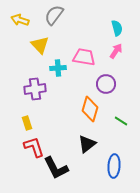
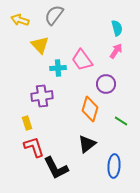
pink trapezoid: moved 2 px left, 3 px down; rotated 135 degrees counterclockwise
purple cross: moved 7 px right, 7 px down
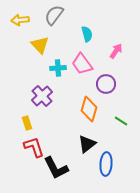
yellow arrow: rotated 24 degrees counterclockwise
cyan semicircle: moved 30 px left, 6 px down
pink trapezoid: moved 4 px down
purple cross: rotated 35 degrees counterclockwise
orange diamond: moved 1 px left
blue ellipse: moved 8 px left, 2 px up
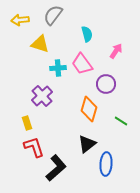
gray semicircle: moved 1 px left
yellow triangle: moved 1 px up; rotated 30 degrees counterclockwise
black L-shape: rotated 104 degrees counterclockwise
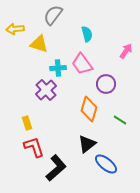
yellow arrow: moved 5 px left, 9 px down
yellow triangle: moved 1 px left
pink arrow: moved 10 px right
purple cross: moved 4 px right, 6 px up
green line: moved 1 px left, 1 px up
blue ellipse: rotated 55 degrees counterclockwise
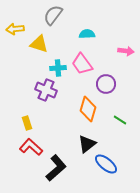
cyan semicircle: rotated 77 degrees counterclockwise
pink arrow: rotated 63 degrees clockwise
purple cross: rotated 25 degrees counterclockwise
orange diamond: moved 1 px left
red L-shape: moved 3 px left; rotated 30 degrees counterclockwise
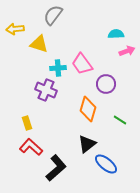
cyan semicircle: moved 29 px right
pink arrow: moved 1 px right; rotated 28 degrees counterclockwise
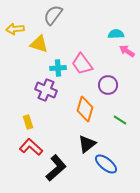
pink arrow: rotated 126 degrees counterclockwise
purple circle: moved 2 px right, 1 px down
orange diamond: moved 3 px left
yellow rectangle: moved 1 px right, 1 px up
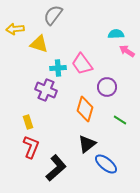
purple circle: moved 1 px left, 2 px down
red L-shape: rotated 70 degrees clockwise
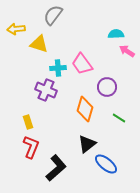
yellow arrow: moved 1 px right
green line: moved 1 px left, 2 px up
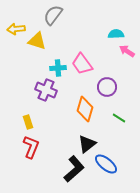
yellow triangle: moved 2 px left, 3 px up
black L-shape: moved 18 px right, 1 px down
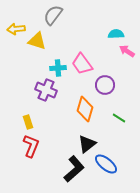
purple circle: moved 2 px left, 2 px up
red L-shape: moved 1 px up
